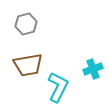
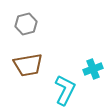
cyan L-shape: moved 7 px right, 3 px down
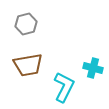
cyan cross: moved 1 px up; rotated 36 degrees clockwise
cyan L-shape: moved 1 px left, 3 px up
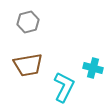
gray hexagon: moved 2 px right, 2 px up
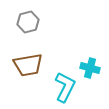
cyan cross: moved 3 px left
cyan L-shape: moved 1 px right
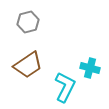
brown trapezoid: rotated 24 degrees counterclockwise
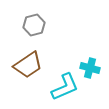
gray hexagon: moved 6 px right, 3 px down
cyan L-shape: rotated 40 degrees clockwise
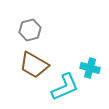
gray hexagon: moved 4 px left, 5 px down
brown trapezoid: moved 6 px right; rotated 64 degrees clockwise
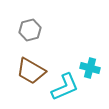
brown trapezoid: moved 3 px left, 6 px down
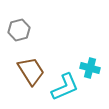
gray hexagon: moved 11 px left
brown trapezoid: rotated 152 degrees counterclockwise
